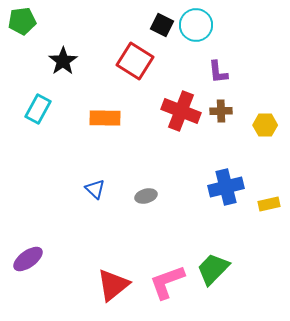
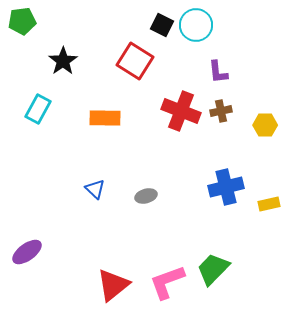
brown cross: rotated 10 degrees counterclockwise
purple ellipse: moved 1 px left, 7 px up
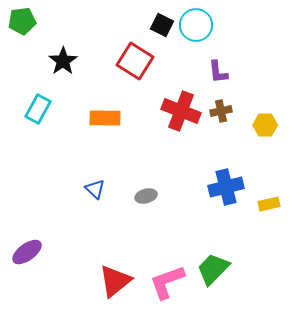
red triangle: moved 2 px right, 4 px up
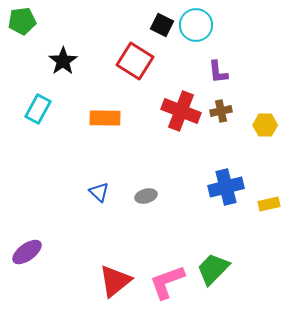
blue triangle: moved 4 px right, 3 px down
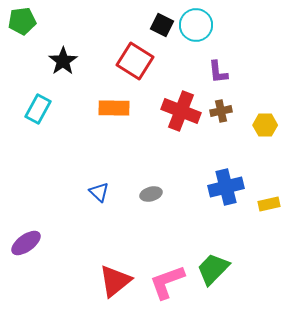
orange rectangle: moved 9 px right, 10 px up
gray ellipse: moved 5 px right, 2 px up
purple ellipse: moved 1 px left, 9 px up
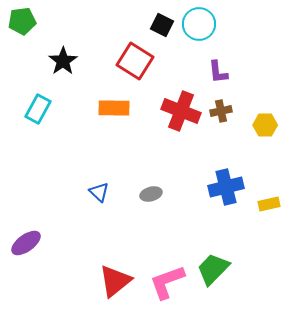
cyan circle: moved 3 px right, 1 px up
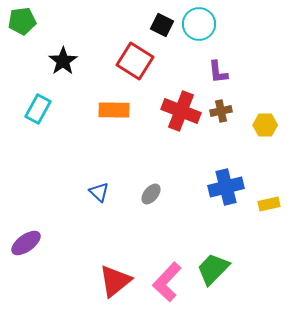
orange rectangle: moved 2 px down
gray ellipse: rotated 35 degrees counterclockwise
pink L-shape: rotated 27 degrees counterclockwise
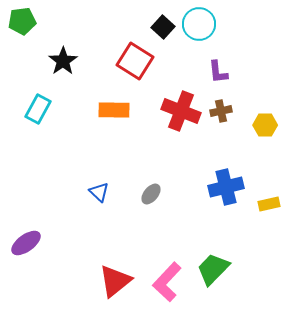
black square: moved 1 px right, 2 px down; rotated 15 degrees clockwise
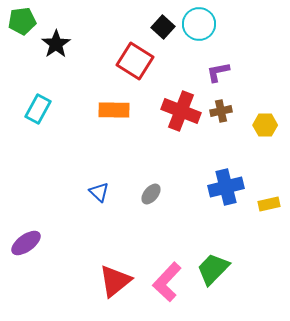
black star: moved 7 px left, 17 px up
purple L-shape: rotated 85 degrees clockwise
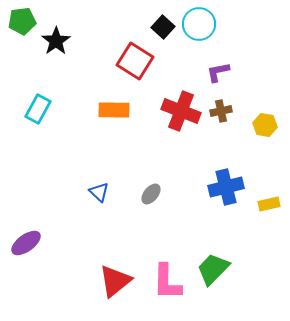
black star: moved 3 px up
yellow hexagon: rotated 10 degrees clockwise
pink L-shape: rotated 42 degrees counterclockwise
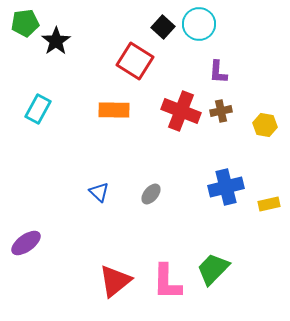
green pentagon: moved 3 px right, 2 px down
purple L-shape: rotated 75 degrees counterclockwise
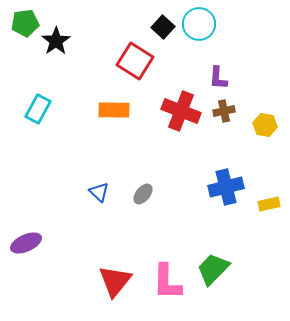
purple L-shape: moved 6 px down
brown cross: moved 3 px right
gray ellipse: moved 8 px left
purple ellipse: rotated 12 degrees clockwise
red triangle: rotated 12 degrees counterclockwise
